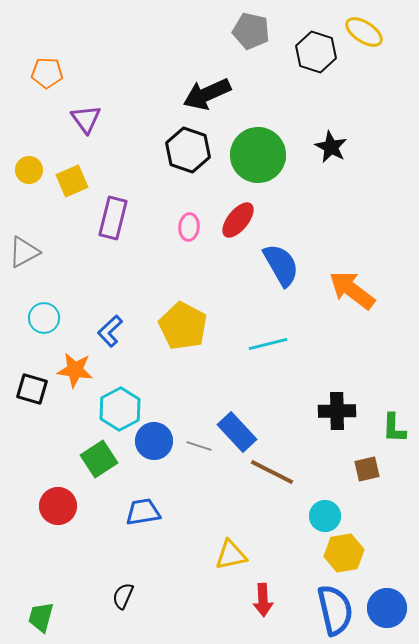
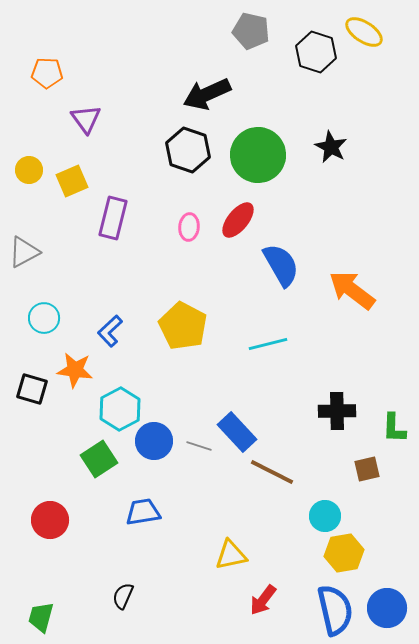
red circle at (58, 506): moved 8 px left, 14 px down
red arrow at (263, 600): rotated 40 degrees clockwise
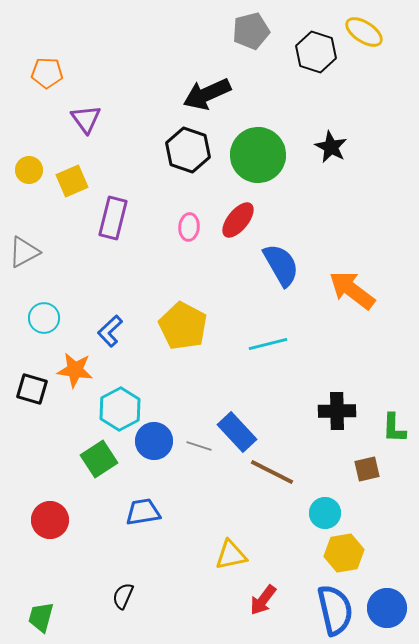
gray pentagon at (251, 31): rotated 27 degrees counterclockwise
cyan circle at (325, 516): moved 3 px up
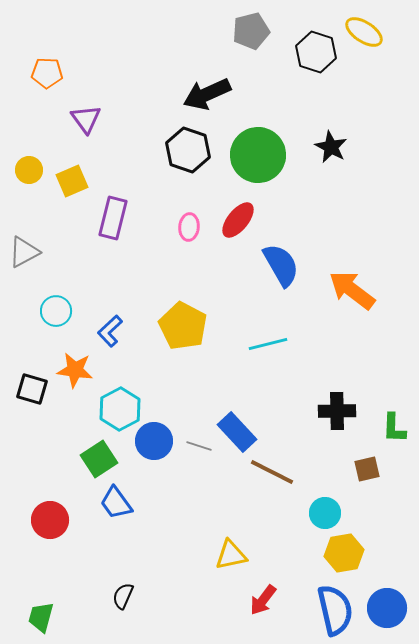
cyan circle at (44, 318): moved 12 px right, 7 px up
blue trapezoid at (143, 512): moved 27 px left, 9 px up; rotated 117 degrees counterclockwise
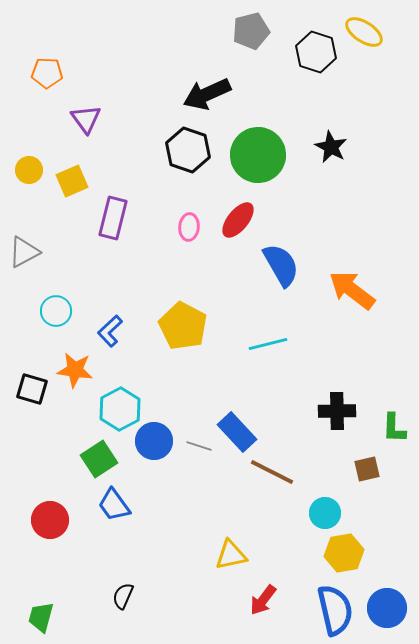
blue trapezoid at (116, 503): moved 2 px left, 2 px down
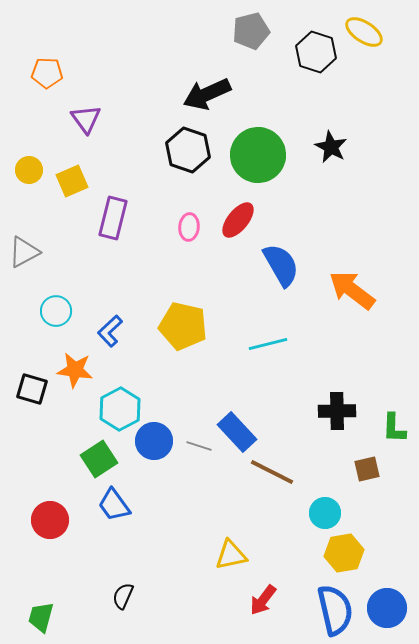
yellow pentagon at (183, 326): rotated 15 degrees counterclockwise
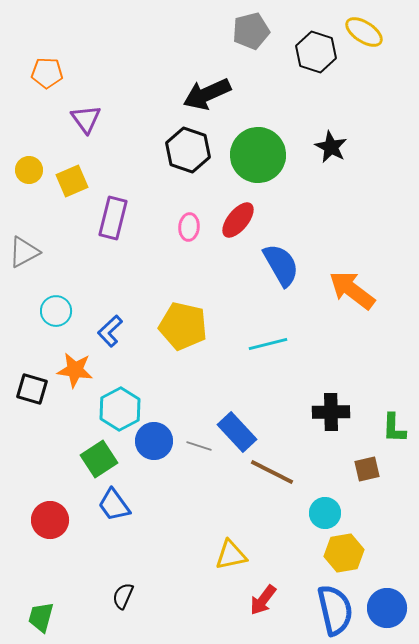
black cross at (337, 411): moved 6 px left, 1 px down
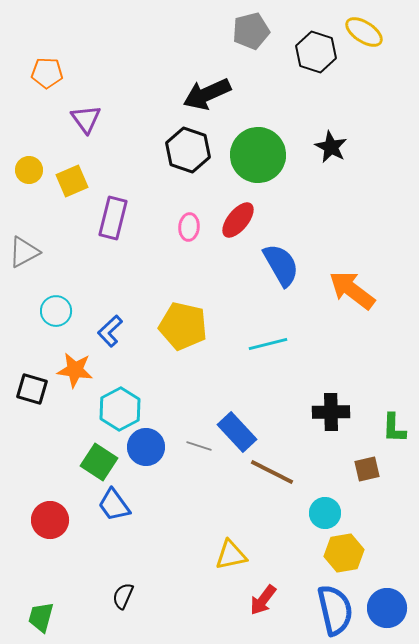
blue circle at (154, 441): moved 8 px left, 6 px down
green square at (99, 459): moved 3 px down; rotated 24 degrees counterclockwise
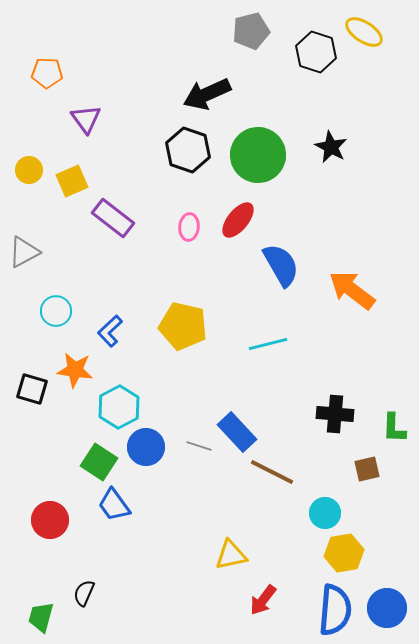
purple rectangle at (113, 218): rotated 66 degrees counterclockwise
cyan hexagon at (120, 409): moved 1 px left, 2 px up
black cross at (331, 412): moved 4 px right, 2 px down; rotated 6 degrees clockwise
black semicircle at (123, 596): moved 39 px left, 3 px up
blue semicircle at (335, 610): rotated 18 degrees clockwise
